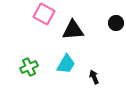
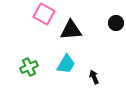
black triangle: moved 2 px left
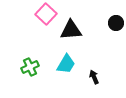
pink square: moved 2 px right; rotated 15 degrees clockwise
green cross: moved 1 px right
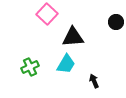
pink square: moved 1 px right
black circle: moved 1 px up
black triangle: moved 2 px right, 7 px down
black arrow: moved 4 px down
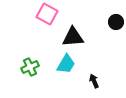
pink square: rotated 15 degrees counterclockwise
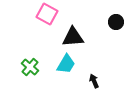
green cross: rotated 24 degrees counterclockwise
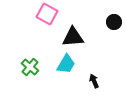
black circle: moved 2 px left
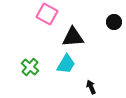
black arrow: moved 3 px left, 6 px down
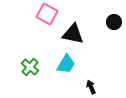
black triangle: moved 3 px up; rotated 15 degrees clockwise
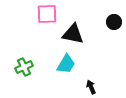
pink square: rotated 30 degrees counterclockwise
green cross: moved 6 px left; rotated 24 degrees clockwise
